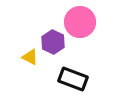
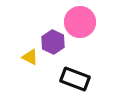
black rectangle: moved 2 px right
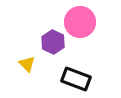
yellow triangle: moved 3 px left, 7 px down; rotated 18 degrees clockwise
black rectangle: moved 1 px right
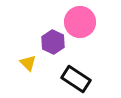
yellow triangle: moved 1 px right, 1 px up
black rectangle: rotated 12 degrees clockwise
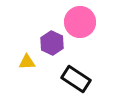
purple hexagon: moved 1 px left, 1 px down
yellow triangle: moved 1 px left, 1 px up; rotated 48 degrees counterclockwise
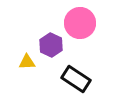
pink circle: moved 1 px down
purple hexagon: moved 1 px left, 2 px down
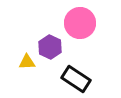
purple hexagon: moved 1 px left, 2 px down
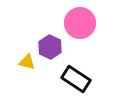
yellow triangle: rotated 18 degrees clockwise
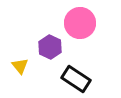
yellow triangle: moved 7 px left, 4 px down; rotated 36 degrees clockwise
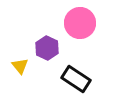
purple hexagon: moved 3 px left, 1 px down
